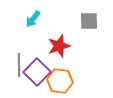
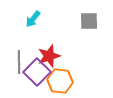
red star: moved 10 px left, 10 px down
gray line: moved 3 px up
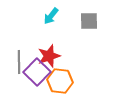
cyan arrow: moved 18 px right, 3 px up
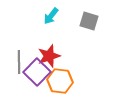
gray square: rotated 18 degrees clockwise
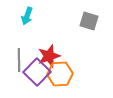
cyan arrow: moved 24 px left; rotated 18 degrees counterclockwise
gray line: moved 2 px up
orange hexagon: moved 7 px up; rotated 10 degrees counterclockwise
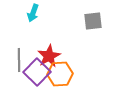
cyan arrow: moved 6 px right, 3 px up
gray square: moved 4 px right; rotated 24 degrees counterclockwise
red star: rotated 10 degrees counterclockwise
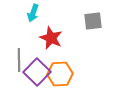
red star: moved 2 px right, 18 px up; rotated 20 degrees counterclockwise
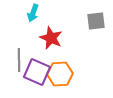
gray square: moved 3 px right
purple square: rotated 20 degrees counterclockwise
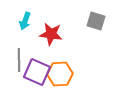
cyan arrow: moved 8 px left, 8 px down
gray square: rotated 24 degrees clockwise
red star: moved 4 px up; rotated 15 degrees counterclockwise
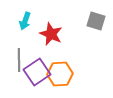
red star: rotated 15 degrees clockwise
purple square: rotated 32 degrees clockwise
